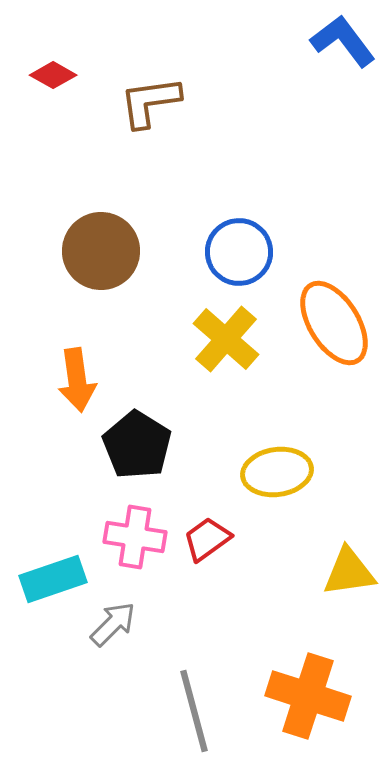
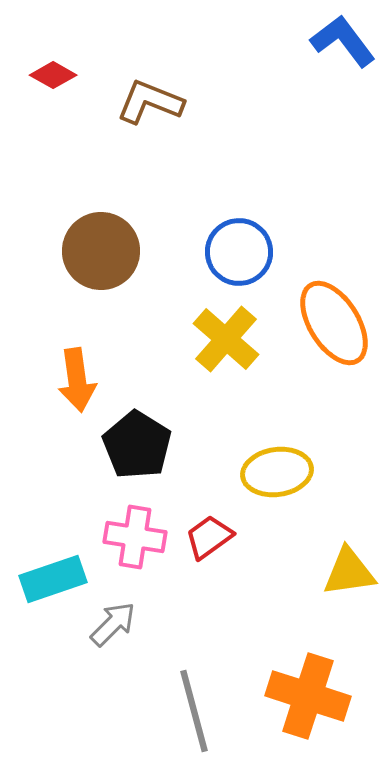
brown L-shape: rotated 30 degrees clockwise
red trapezoid: moved 2 px right, 2 px up
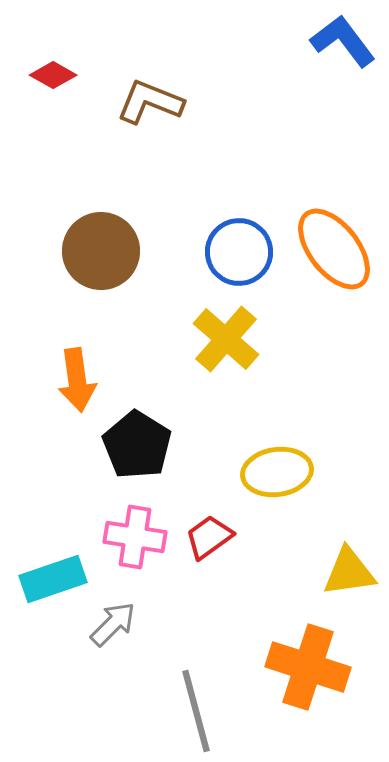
orange ellipse: moved 74 px up; rotated 6 degrees counterclockwise
orange cross: moved 29 px up
gray line: moved 2 px right
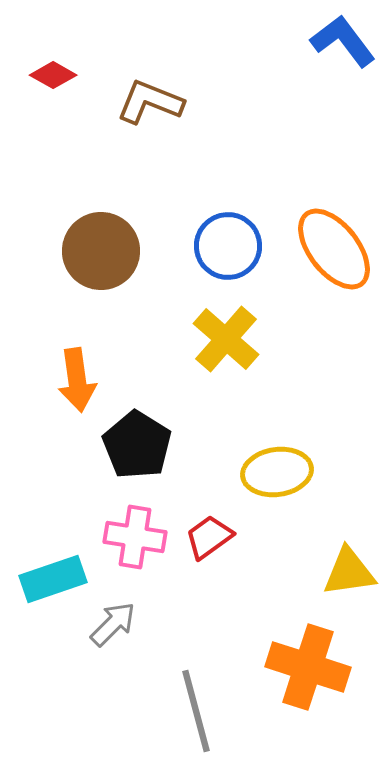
blue circle: moved 11 px left, 6 px up
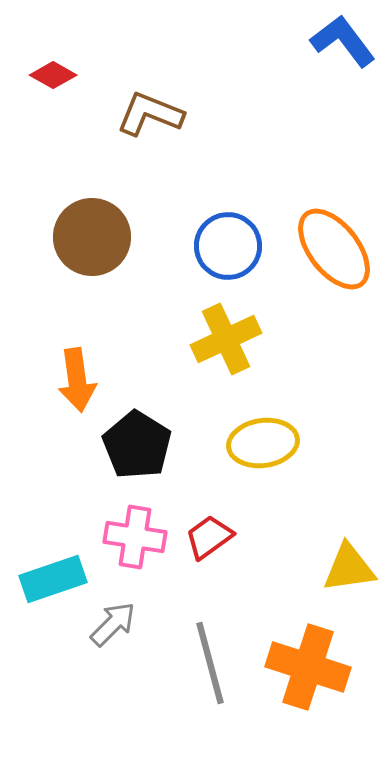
brown L-shape: moved 12 px down
brown circle: moved 9 px left, 14 px up
yellow cross: rotated 24 degrees clockwise
yellow ellipse: moved 14 px left, 29 px up
yellow triangle: moved 4 px up
gray line: moved 14 px right, 48 px up
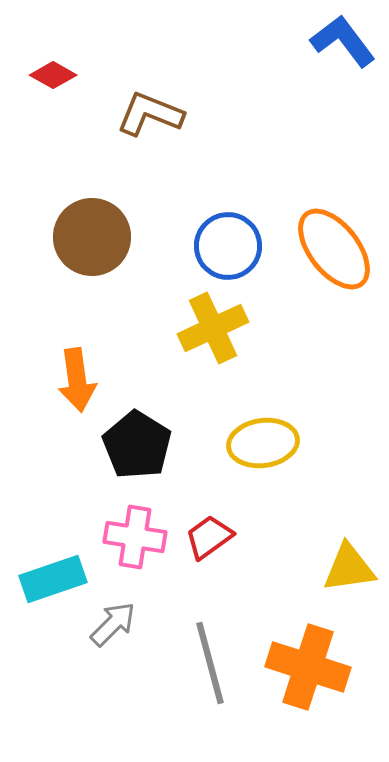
yellow cross: moved 13 px left, 11 px up
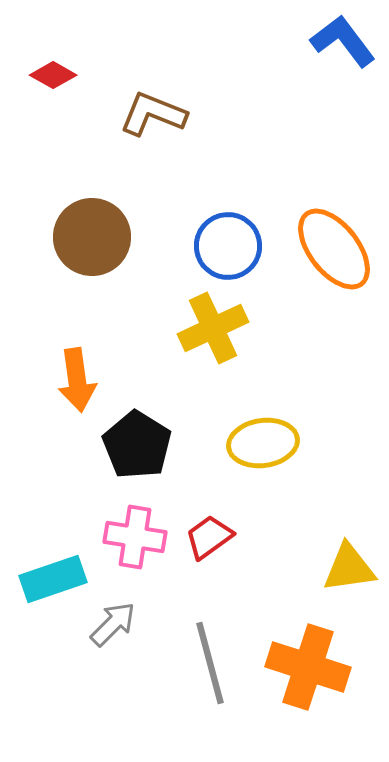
brown L-shape: moved 3 px right
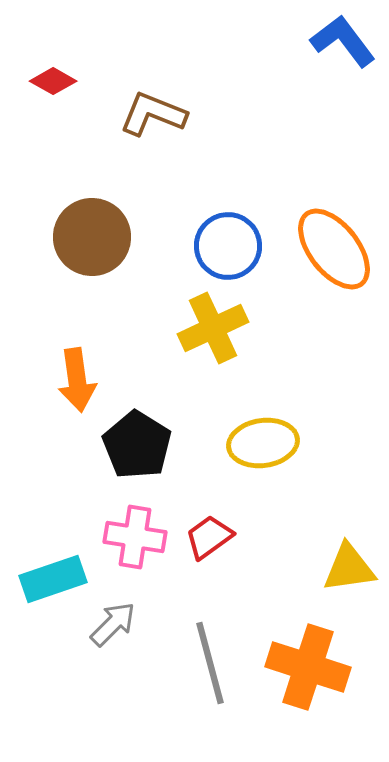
red diamond: moved 6 px down
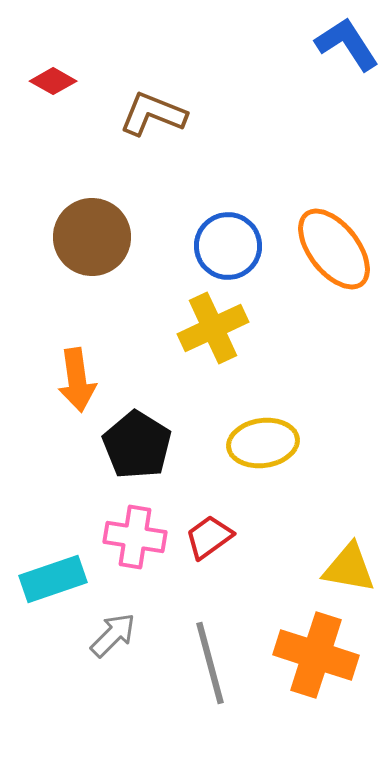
blue L-shape: moved 4 px right, 3 px down; rotated 4 degrees clockwise
yellow triangle: rotated 18 degrees clockwise
gray arrow: moved 11 px down
orange cross: moved 8 px right, 12 px up
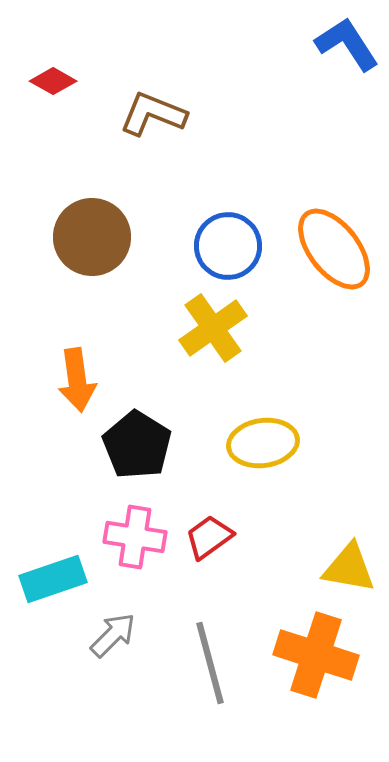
yellow cross: rotated 10 degrees counterclockwise
